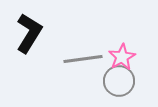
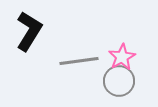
black L-shape: moved 2 px up
gray line: moved 4 px left, 2 px down
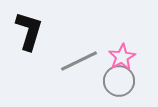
black L-shape: rotated 15 degrees counterclockwise
gray line: rotated 18 degrees counterclockwise
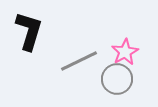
pink star: moved 3 px right, 5 px up
gray circle: moved 2 px left, 2 px up
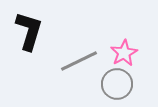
pink star: moved 1 px left, 1 px down
gray circle: moved 5 px down
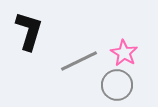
pink star: rotated 12 degrees counterclockwise
gray circle: moved 1 px down
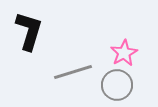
pink star: rotated 12 degrees clockwise
gray line: moved 6 px left, 11 px down; rotated 9 degrees clockwise
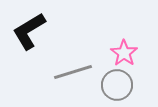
black L-shape: rotated 138 degrees counterclockwise
pink star: rotated 8 degrees counterclockwise
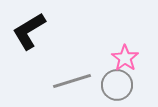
pink star: moved 1 px right, 5 px down
gray line: moved 1 px left, 9 px down
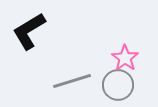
gray circle: moved 1 px right
